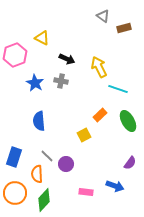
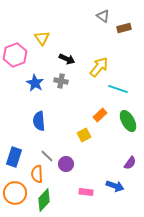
yellow triangle: rotated 28 degrees clockwise
yellow arrow: rotated 65 degrees clockwise
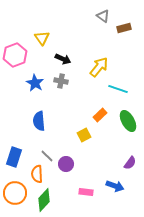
black arrow: moved 4 px left
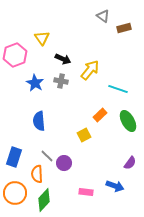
yellow arrow: moved 9 px left, 3 px down
purple circle: moved 2 px left, 1 px up
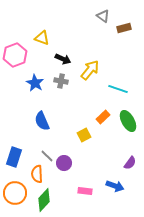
yellow triangle: rotated 35 degrees counterclockwise
orange rectangle: moved 3 px right, 2 px down
blue semicircle: moved 3 px right; rotated 18 degrees counterclockwise
pink rectangle: moved 1 px left, 1 px up
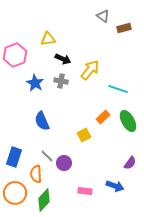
yellow triangle: moved 6 px right, 1 px down; rotated 28 degrees counterclockwise
orange semicircle: moved 1 px left
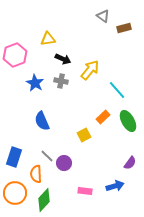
cyan line: moved 1 px left, 1 px down; rotated 30 degrees clockwise
blue arrow: rotated 36 degrees counterclockwise
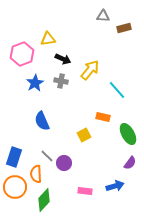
gray triangle: rotated 32 degrees counterclockwise
pink hexagon: moved 7 px right, 1 px up
blue star: rotated 12 degrees clockwise
orange rectangle: rotated 56 degrees clockwise
green ellipse: moved 13 px down
orange circle: moved 6 px up
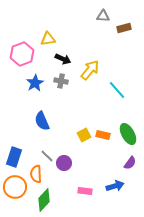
orange rectangle: moved 18 px down
